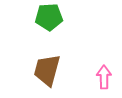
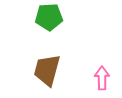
pink arrow: moved 2 px left, 1 px down
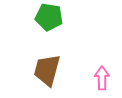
green pentagon: rotated 12 degrees clockwise
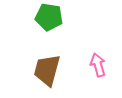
pink arrow: moved 4 px left, 13 px up; rotated 15 degrees counterclockwise
